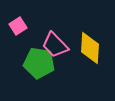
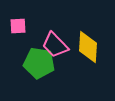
pink square: rotated 30 degrees clockwise
yellow diamond: moved 2 px left, 1 px up
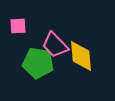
yellow diamond: moved 7 px left, 9 px down; rotated 8 degrees counterclockwise
green pentagon: moved 1 px left
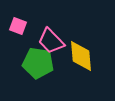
pink square: rotated 24 degrees clockwise
pink trapezoid: moved 4 px left, 4 px up
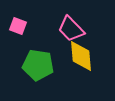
pink trapezoid: moved 20 px right, 12 px up
green pentagon: moved 2 px down
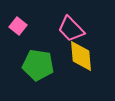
pink square: rotated 18 degrees clockwise
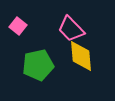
green pentagon: rotated 20 degrees counterclockwise
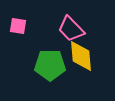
pink square: rotated 30 degrees counterclockwise
green pentagon: moved 12 px right; rotated 12 degrees clockwise
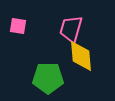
pink trapezoid: rotated 60 degrees clockwise
green pentagon: moved 2 px left, 13 px down
